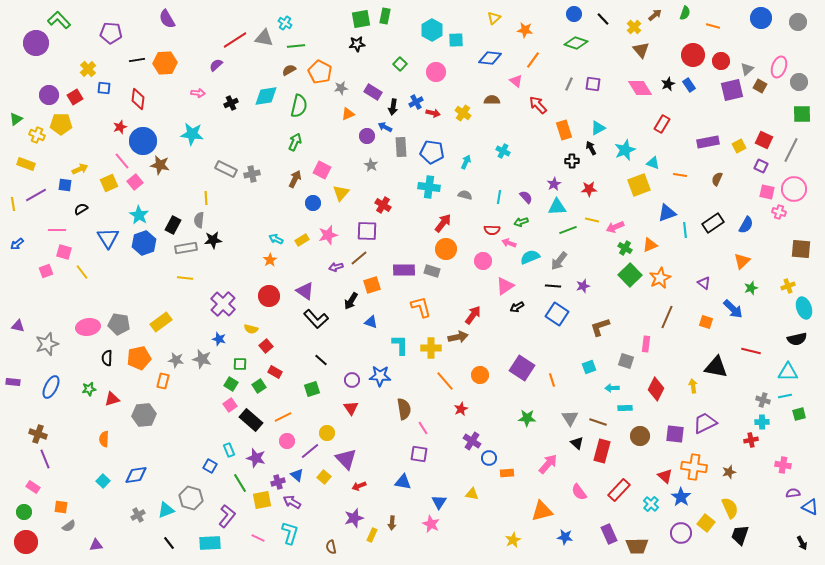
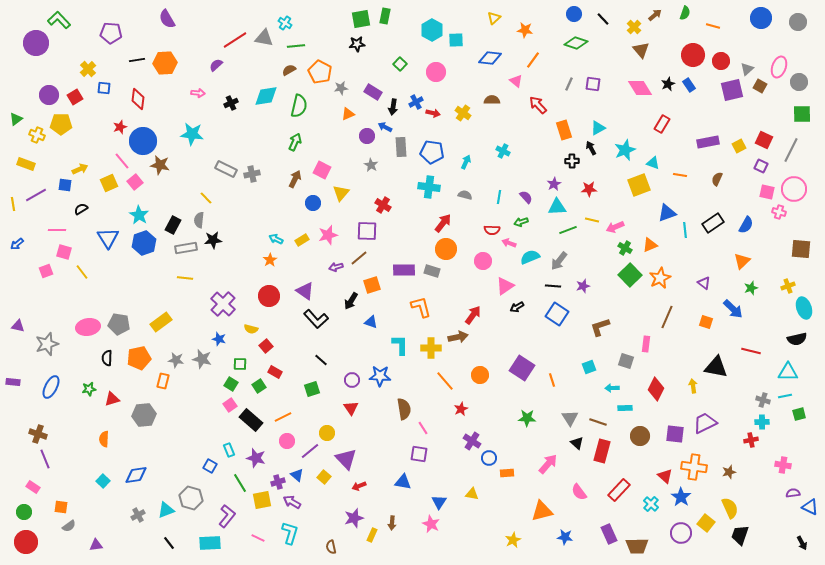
yellow line at (206, 198): rotated 40 degrees counterclockwise
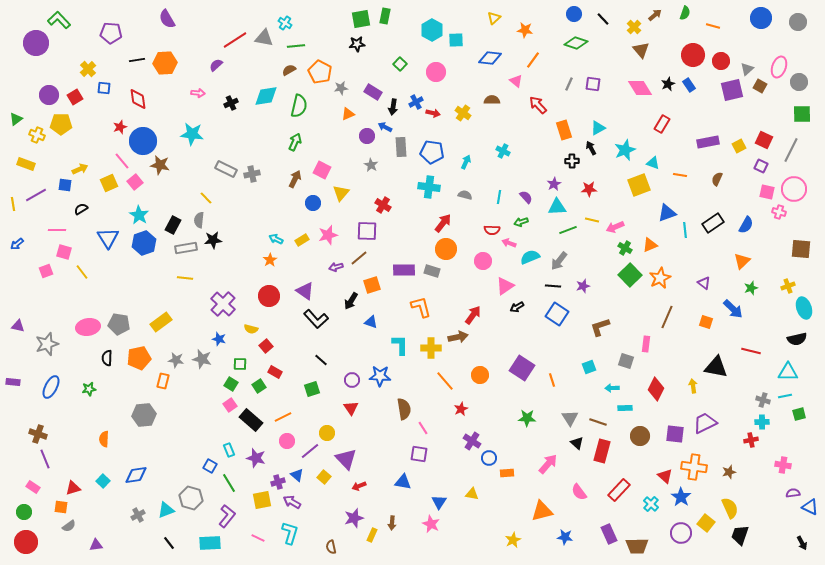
red diamond at (138, 99): rotated 15 degrees counterclockwise
red triangle at (112, 399): moved 39 px left, 89 px down
green line at (240, 483): moved 11 px left
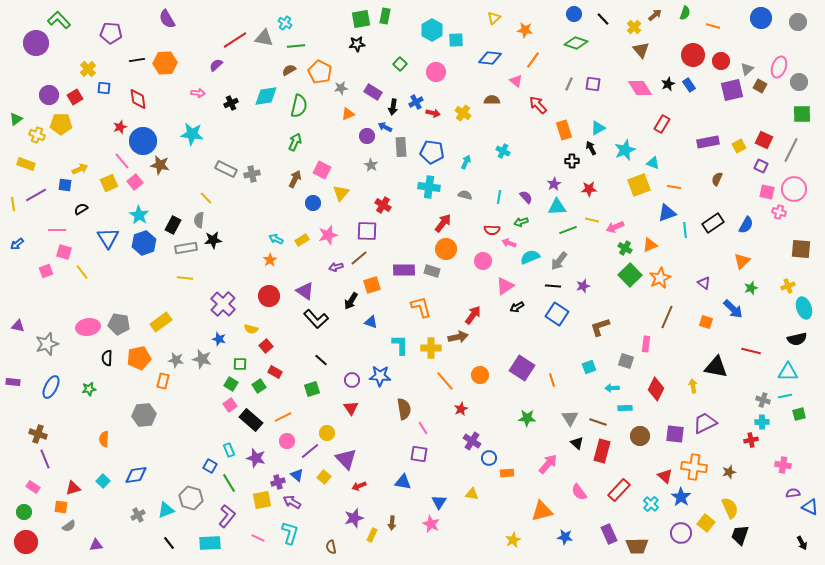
orange line at (680, 175): moved 6 px left, 12 px down
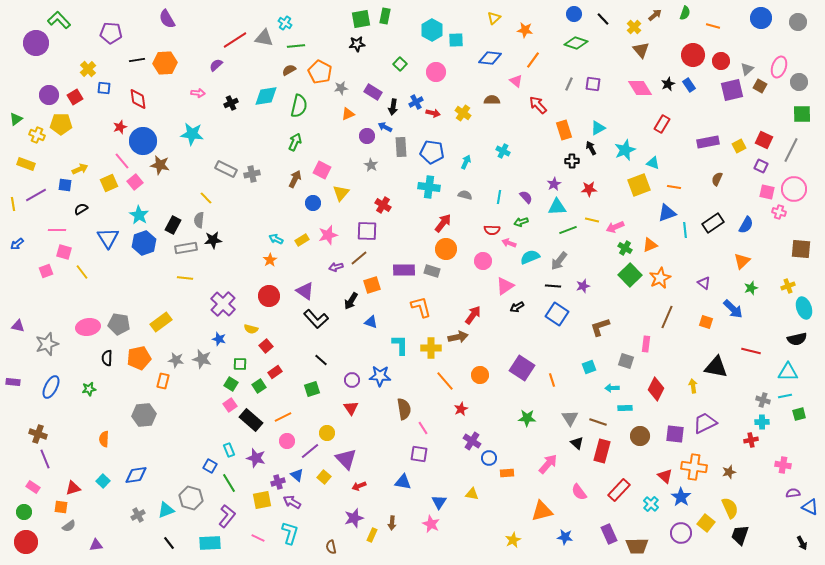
red rectangle at (275, 372): rotated 64 degrees counterclockwise
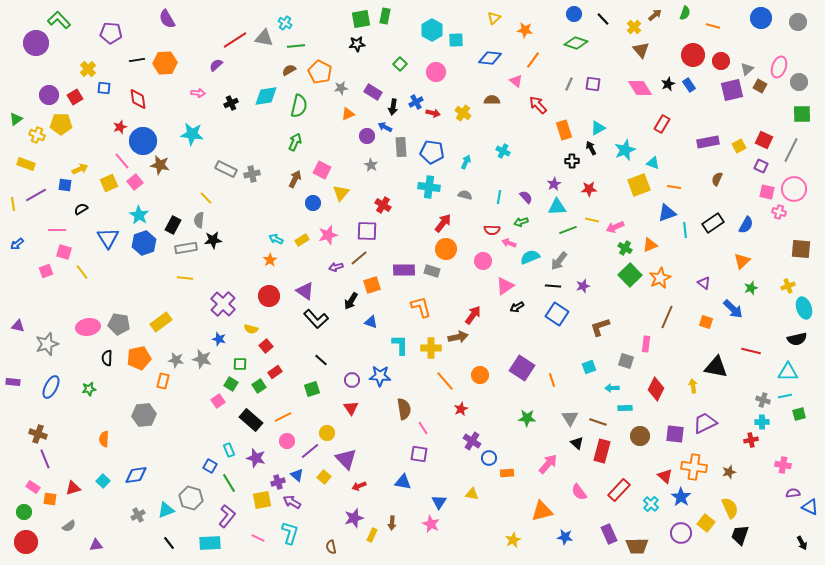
pink square at (230, 405): moved 12 px left, 4 px up
orange square at (61, 507): moved 11 px left, 8 px up
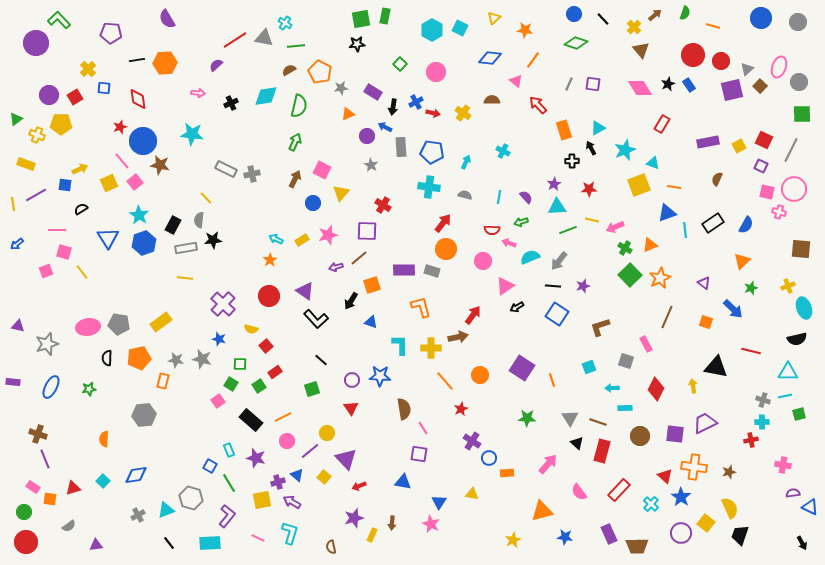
cyan square at (456, 40): moved 4 px right, 12 px up; rotated 28 degrees clockwise
brown square at (760, 86): rotated 16 degrees clockwise
pink rectangle at (646, 344): rotated 35 degrees counterclockwise
